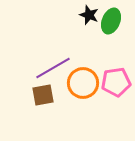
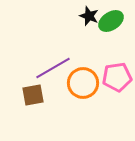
black star: moved 1 px down
green ellipse: rotated 35 degrees clockwise
pink pentagon: moved 1 px right, 5 px up
brown square: moved 10 px left
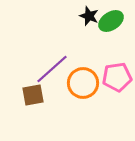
purple line: moved 1 px left, 1 px down; rotated 12 degrees counterclockwise
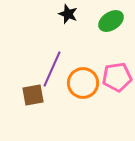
black star: moved 21 px left, 2 px up
purple line: rotated 24 degrees counterclockwise
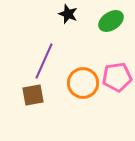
purple line: moved 8 px left, 8 px up
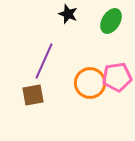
green ellipse: rotated 25 degrees counterclockwise
orange circle: moved 7 px right
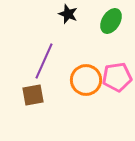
orange circle: moved 4 px left, 3 px up
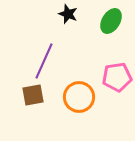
orange circle: moved 7 px left, 17 px down
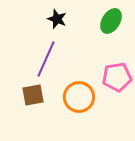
black star: moved 11 px left, 5 px down
purple line: moved 2 px right, 2 px up
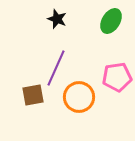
purple line: moved 10 px right, 9 px down
